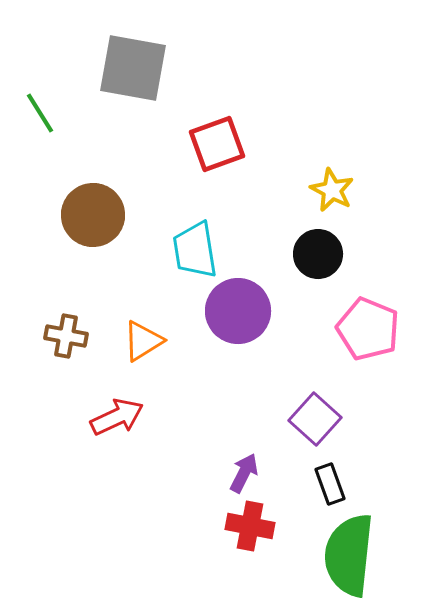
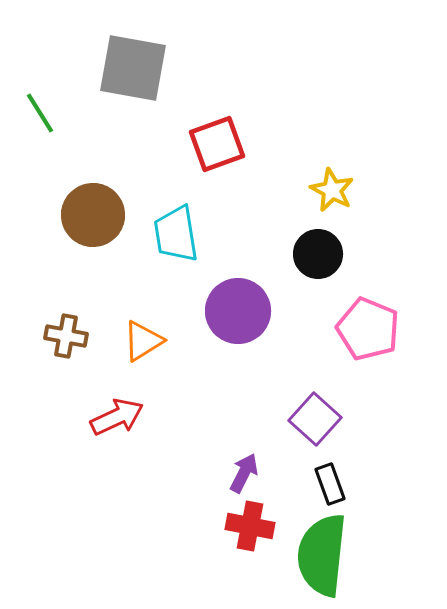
cyan trapezoid: moved 19 px left, 16 px up
green semicircle: moved 27 px left
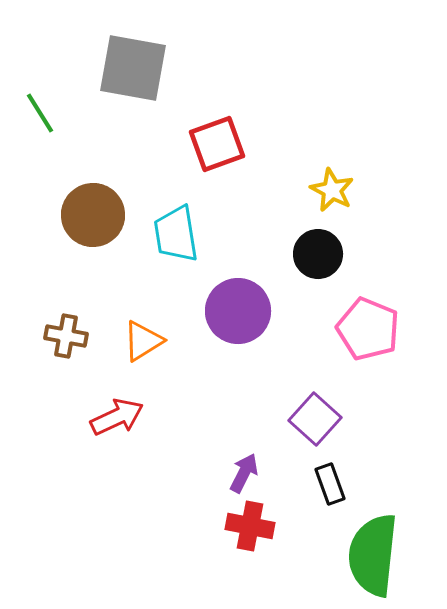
green semicircle: moved 51 px right
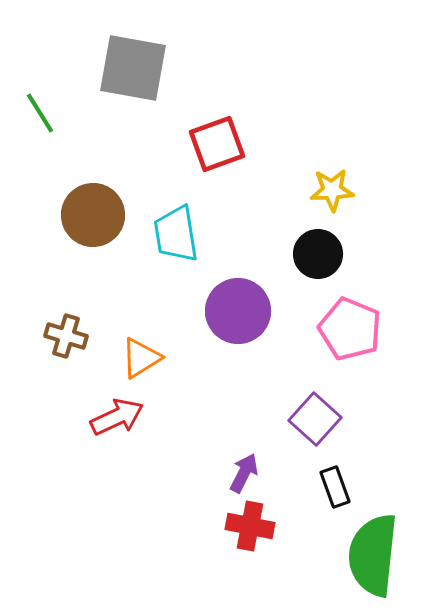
yellow star: rotated 30 degrees counterclockwise
pink pentagon: moved 18 px left
brown cross: rotated 6 degrees clockwise
orange triangle: moved 2 px left, 17 px down
black rectangle: moved 5 px right, 3 px down
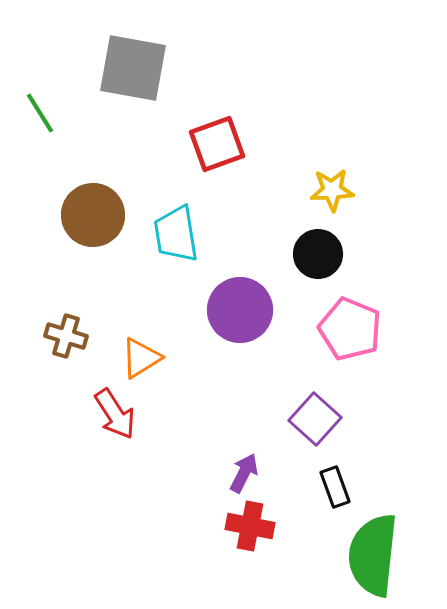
purple circle: moved 2 px right, 1 px up
red arrow: moved 2 px left, 3 px up; rotated 82 degrees clockwise
